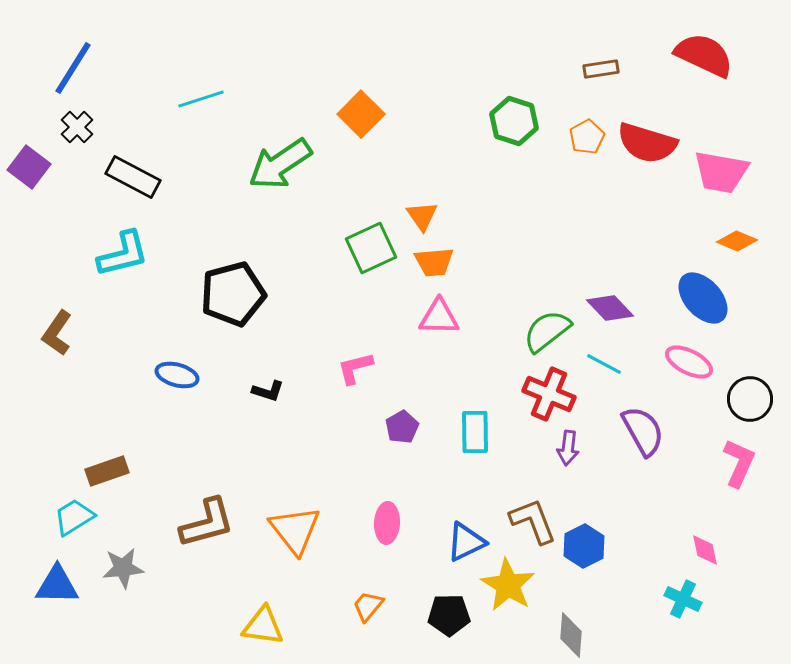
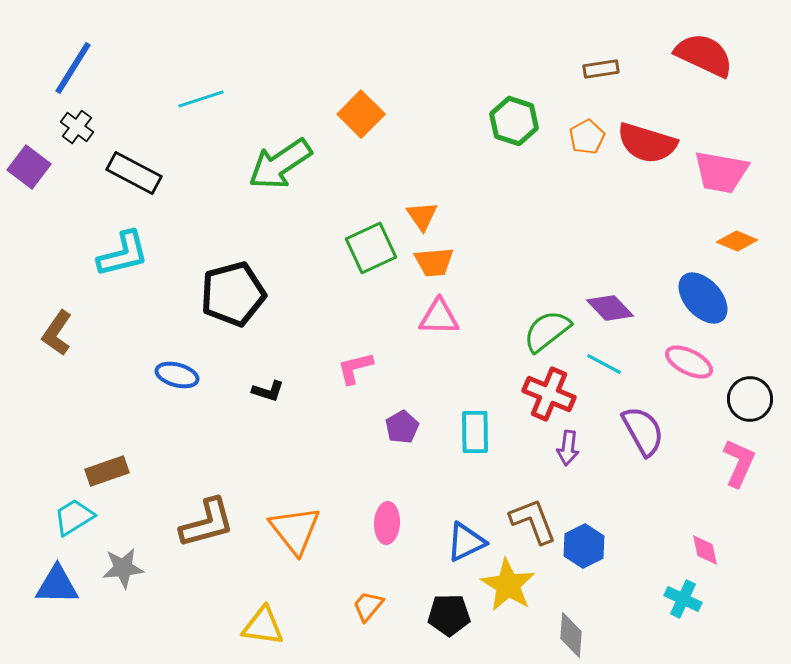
black cross at (77, 127): rotated 8 degrees counterclockwise
black rectangle at (133, 177): moved 1 px right, 4 px up
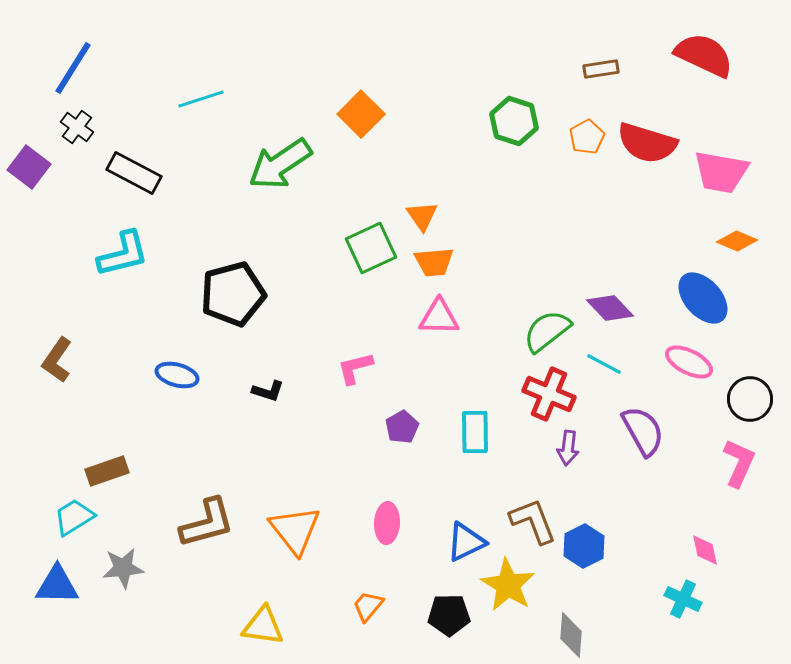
brown L-shape at (57, 333): moved 27 px down
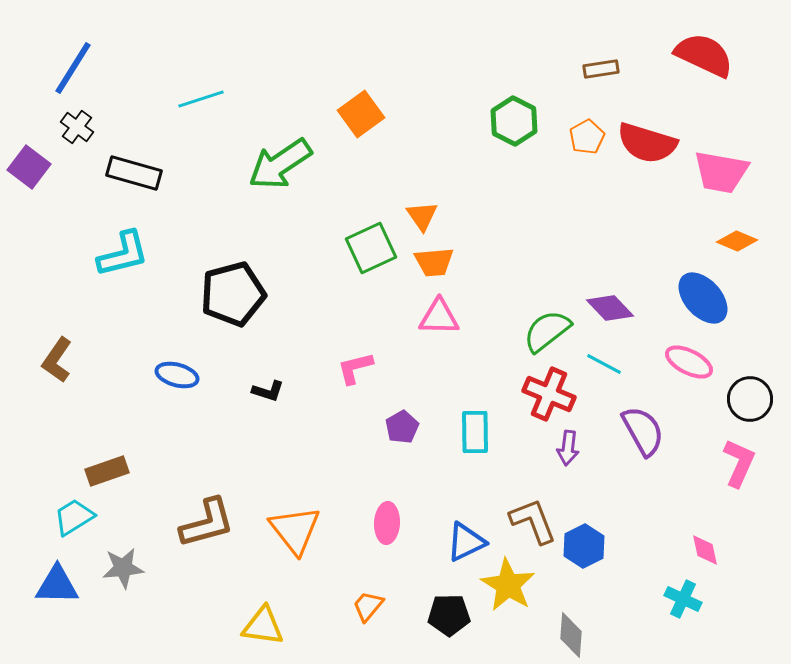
orange square at (361, 114): rotated 9 degrees clockwise
green hexagon at (514, 121): rotated 9 degrees clockwise
black rectangle at (134, 173): rotated 12 degrees counterclockwise
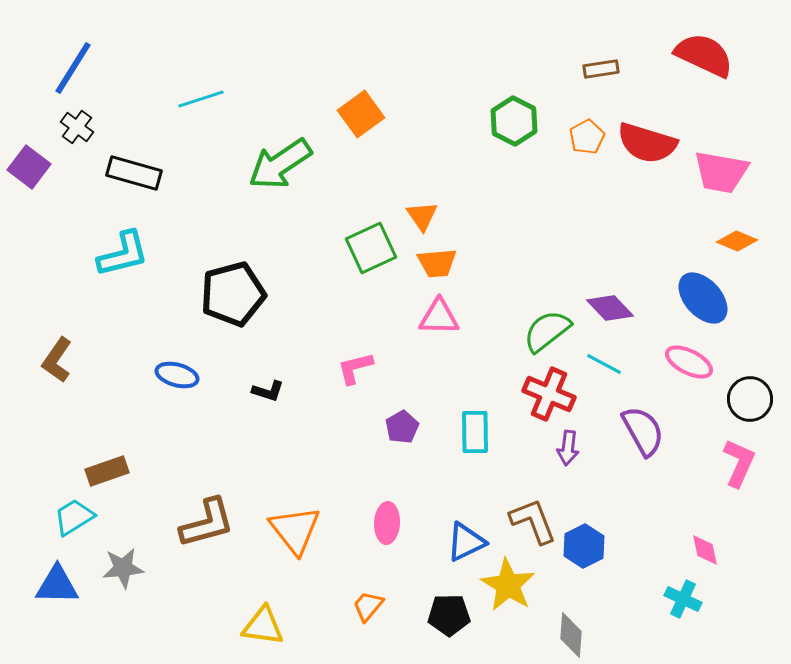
orange trapezoid at (434, 262): moved 3 px right, 1 px down
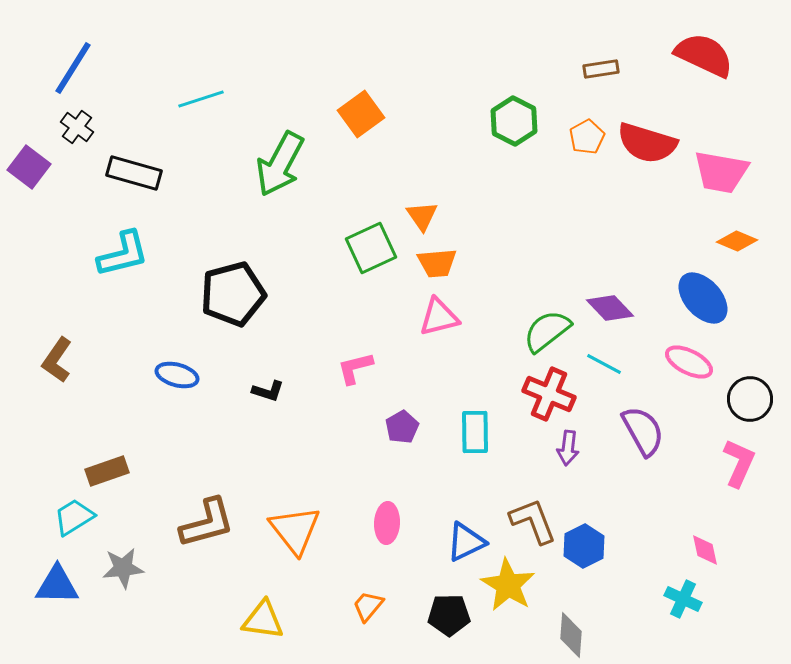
green arrow at (280, 164): rotated 28 degrees counterclockwise
pink triangle at (439, 317): rotated 15 degrees counterclockwise
yellow triangle at (263, 626): moved 6 px up
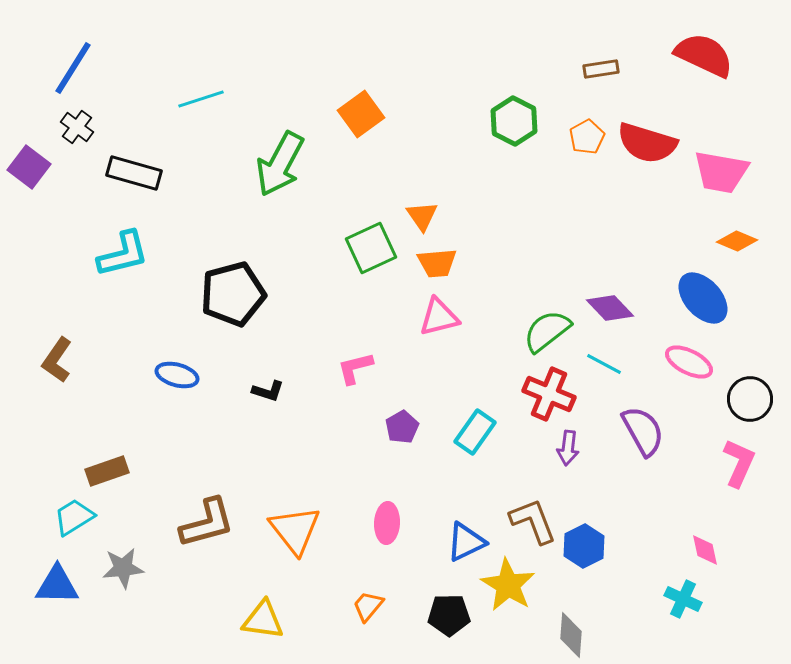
cyan rectangle at (475, 432): rotated 36 degrees clockwise
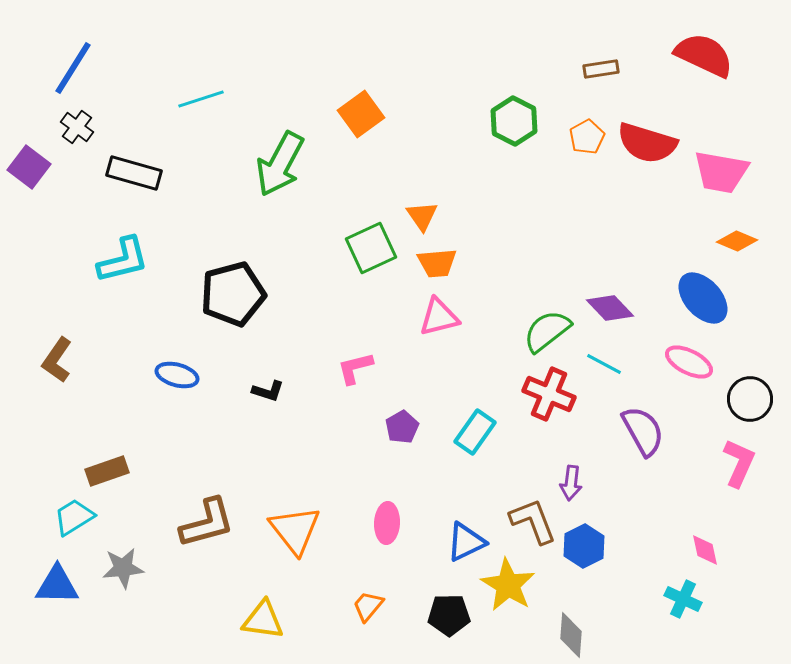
cyan L-shape at (123, 254): moved 6 px down
purple arrow at (568, 448): moved 3 px right, 35 px down
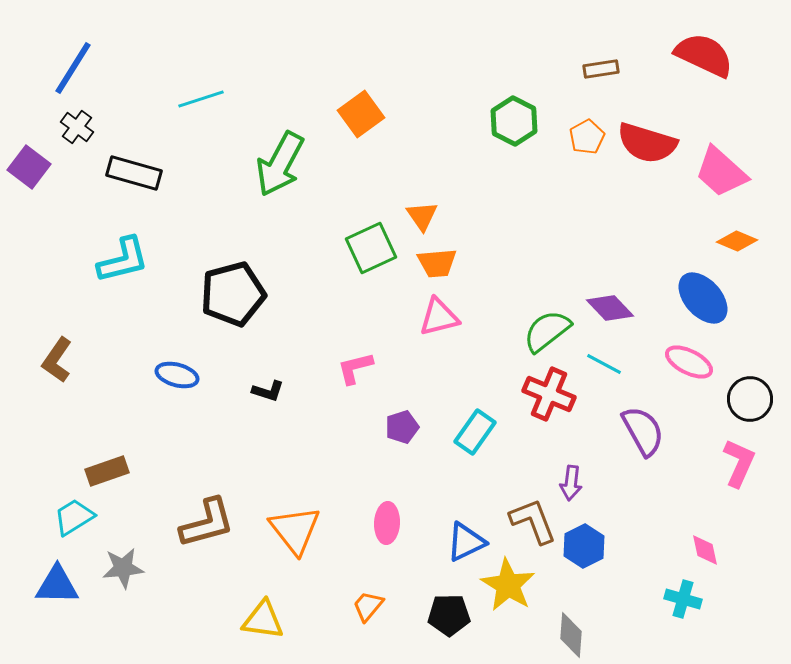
pink trapezoid at (721, 172): rotated 32 degrees clockwise
purple pentagon at (402, 427): rotated 12 degrees clockwise
cyan cross at (683, 599): rotated 9 degrees counterclockwise
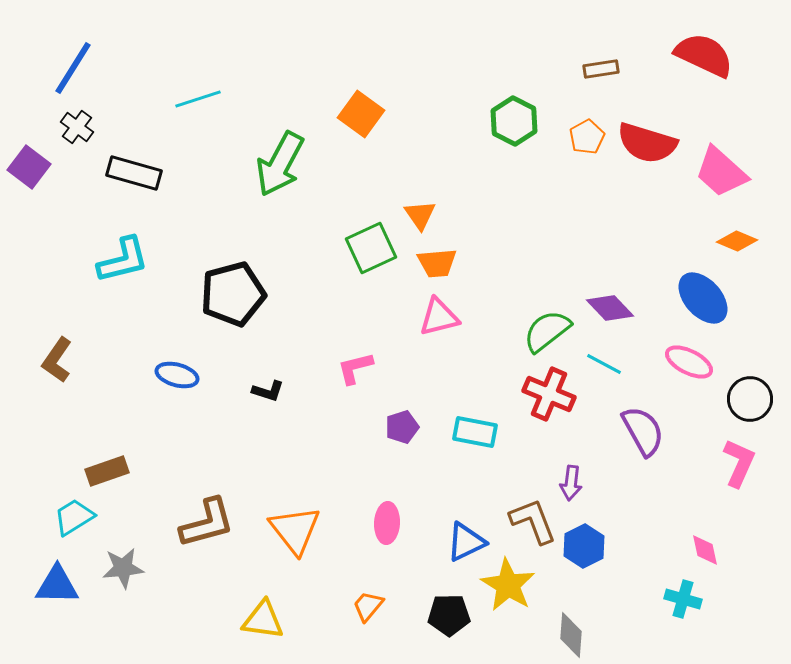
cyan line at (201, 99): moved 3 px left
orange square at (361, 114): rotated 18 degrees counterclockwise
orange triangle at (422, 216): moved 2 px left, 1 px up
cyan rectangle at (475, 432): rotated 66 degrees clockwise
